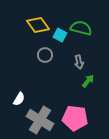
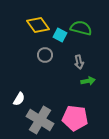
green arrow: rotated 40 degrees clockwise
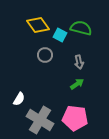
green arrow: moved 11 px left, 3 px down; rotated 24 degrees counterclockwise
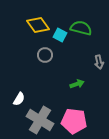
gray arrow: moved 20 px right
green arrow: rotated 16 degrees clockwise
pink pentagon: moved 1 px left, 3 px down
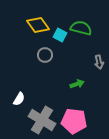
gray cross: moved 2 px right
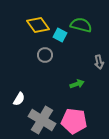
green semicircle: moved 3 px up
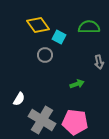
green semicircle: moved 8 px right, 2 px down; rotated 15 degrees counterclockwise
cyan square: moved 1 px left, 2 px down
pink pentagon: moved 1 px right, 1 px down
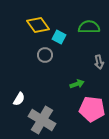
pink pentagon: moved 17 px right, 13 px up
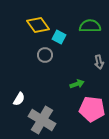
green semicircle: moved 1 px right, 1 px up
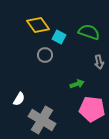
green semicircle: moved 1 px left, 6 px down; rotated 20 degrees clockwise
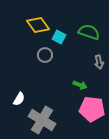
green arrow: moved 3 px right, 1 px down; rotated 40 degrees clockwise
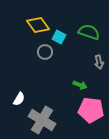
gray circle: moved 3 px up
pink pentagon: moved 1 px left, 1 px down
